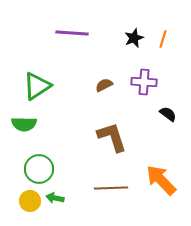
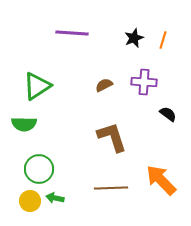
orange line: moved 1 px down
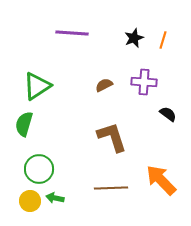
green semicircle: rotated 105 degrees clockwise
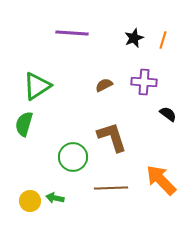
green circle: moved 34 px right, 12 px up
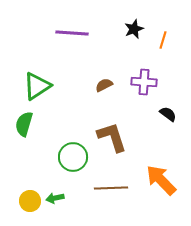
black star: moved 9 px up
green arrow: rotated 24 degrees counterclockwise
